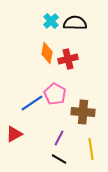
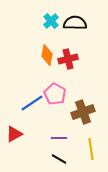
orange diamond: moved 2 px down
brown cross: rotated 25 degrees counterclockwise
purple line: rotated 63 degrees clockwise
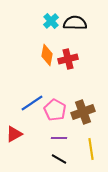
pink pentagon: moved 16 px down
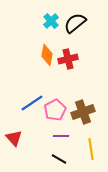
black semicircle: rotated 40 degrees counterclockwise
pink pentagon: rotated 15 degrees clockwise
red triangle: moved 4 px down; rotated 42 degrees counterclockwise
purple line: moved 2 px right, 2 px up
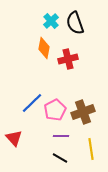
black semicircle: rotated 70 degrees counterclockwise
orange diamond: moved 3 px left, 7 px up
blue line: rotated 10 degrees counterclockwise
black line: moved 1 px right, 1 px up
